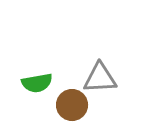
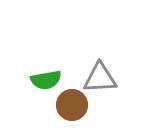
green semicircle: moved 9 px right, 3 px up
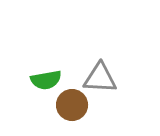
gray triangle: rotated 6 degrees clockwise
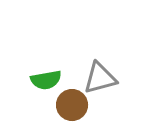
gray triangle: rotated 18 degrees counterclockwise
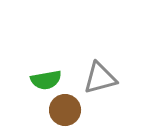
brown circle: moved 7 px left, 5 px down
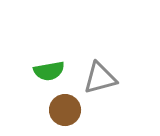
green semicircle: moved 3 px right, 9 px up
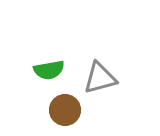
green semicircle: moved 1 px up
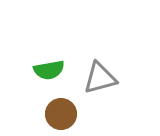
brown circle: moved 4 px left, 4 px down
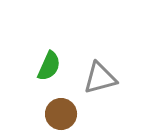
green semicircle: moved 4 px up; rotated 56 degrees counterclockwise
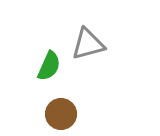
gray triangle: moved 12 px left, 34 px up
